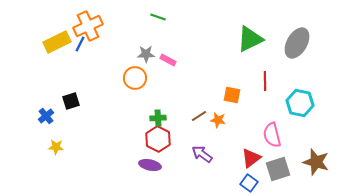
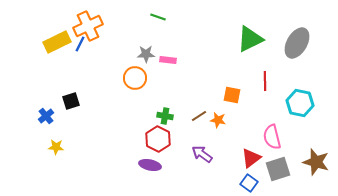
pink rectangle: rotated 21 degrees counterclockwise
green cross: moved 7 px right, 2 px up; rotated 14 degrees clockwise
pink semicircle: moved 2 px down
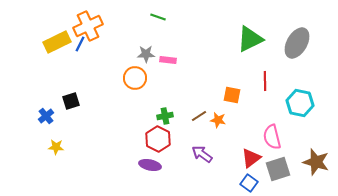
green cross: rotated 21 degrees counterclockwise
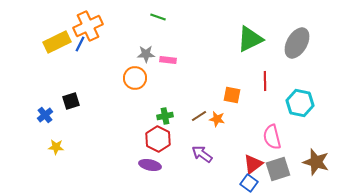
blue cross: moved 1 px left, 1 px up
orange star: moved 1 px left, 1 px up
red triangle: moved 2 px right, 6 px down
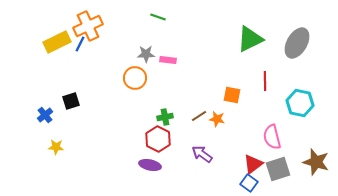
green cross: moved 1 px down
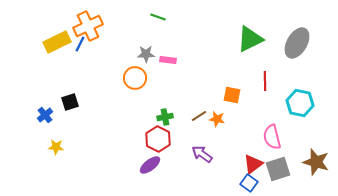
black square: moved 1 px left, 1 px down
purple ellipse: rotated 50 degrees counterclockwise
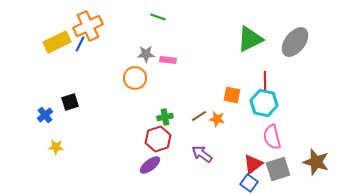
gray ellipse: moved 2 px left, 1 px up; rotated 8 degrees clockwise
cyan hexagon: moved 36 px left
red hexagon: rotated 15 degrees clockwise
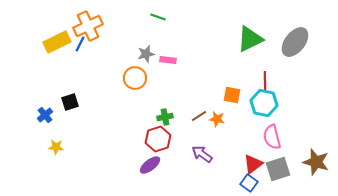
gray star: rotated 12 degrees counterclockwise
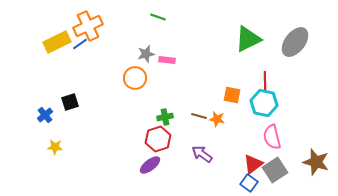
green triangle: moved 2 px left
blue line: rotated 28 degrees clockwise
pink rectangle: moved 1 px left
brown line: rotated 49 degrees clockwise
yellow star: moved 1 px left
gray square: moved 3 px left, 1 px down; rotated 15 degrees counterclockwise
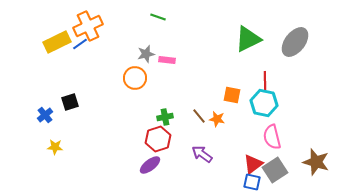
brown line: rotated 35 degrees clockwise
blue square: moved 3 px right, 1 px up; rotated 24 degrees counterclockwise
